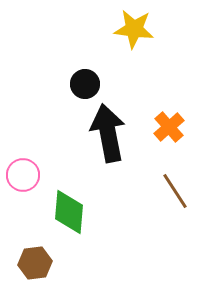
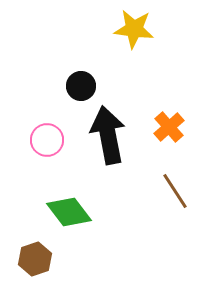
black circle: moved 4 px left, 2 px down
black arrow: moved 2 px down
pink circle: moved 24 px right, 35 px up
green diamond: rotated 42 degrees counterclockwise
brown hexagon: moved 4 px up; rotated 12 degrees counterclockwise
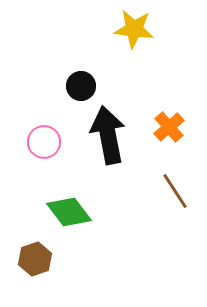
pink circle: moved 3 px left, 2 px down
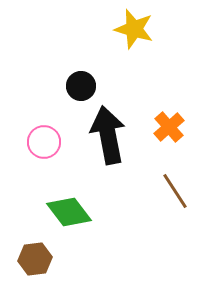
yellow star: rotated 9 degrees clockwise
brown hexagon: rotated 12 degrees clockwise
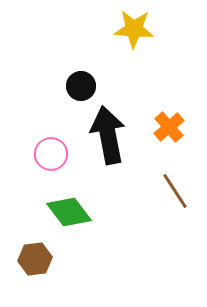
yellow star: rotated 12 degrees counterclockwise
pink circle: moved 7 px right, 12 px down
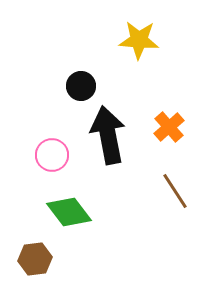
yellow star: moved 5 px right, 11 px down
pink circle: moved 1 px right, 1 px down
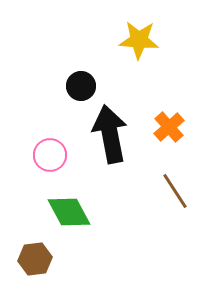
black arrow: moved 2 px right, 1 px up
pink circle: moved 2 px left
green diamond: rotated 9 degrees clockwise
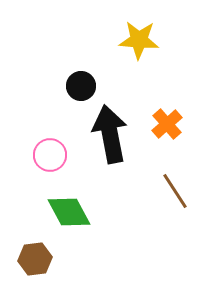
orange cross: moved 2 px left, 3 px up
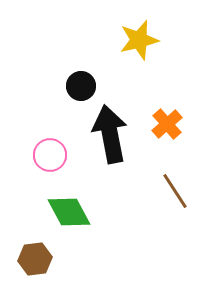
yellow star: rotated 18 degrees counterclockwise
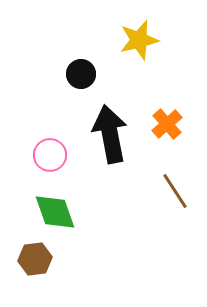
black circle: moved 12 px up
green diamond: moved 14 px left; rotated 9 degrees clockwise
